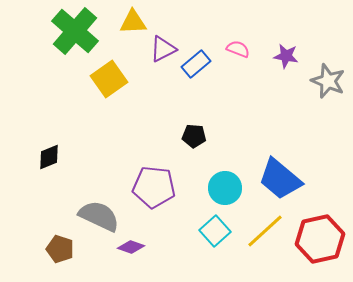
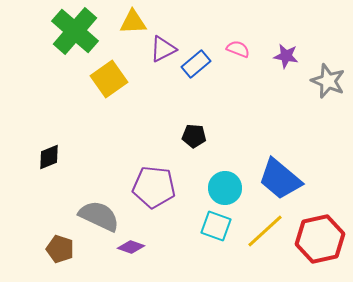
cyan square: moved 1 px right, 5 px up; rotated 28 degrees counterclockwise
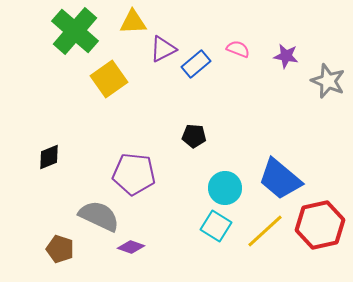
purple pentagon: moved 20 px left, 13 px up
cyan square: rotated 12 degrees clockwise
red hexagon: moved 14 px up
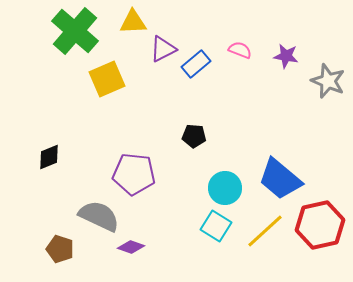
pink semicircle: moved 2 px right, 1 px down
yellow square: moved 2 px left; rotated 12 degrees clockwise
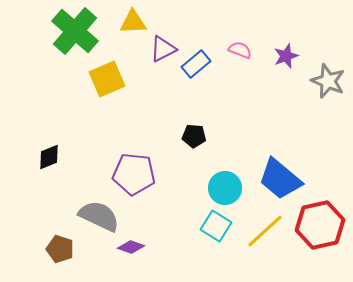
purple star: rotated 30 degrees counterclockwise
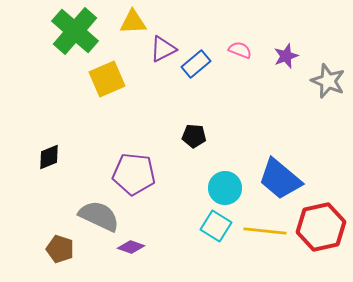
red hexagon: moved 1 px right, 2 px down
yellow line: rotated 48 degrees clockwise
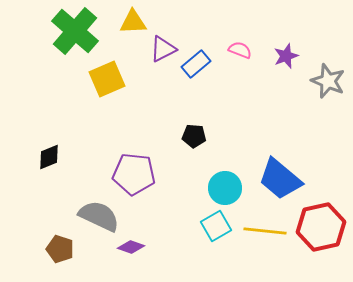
cyan square: rotated 28 degrees clockwise
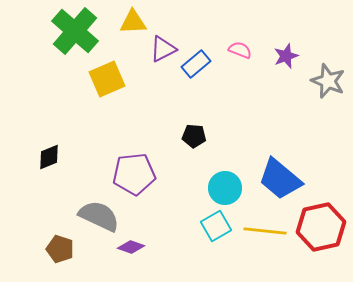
purple pentagon: rotated 12 degrees counterclockwise
